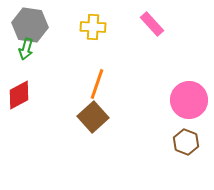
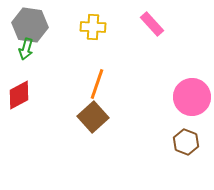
pink circle: moved 3 px right, 3 px up
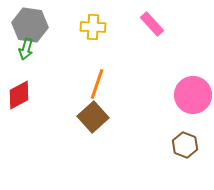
pink circle: moved 1 px right, 2 px up
brown hexagon: moved 1 px left, 3 px down
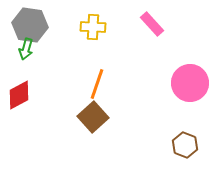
pink circle: moved 3 px left, 12 px up
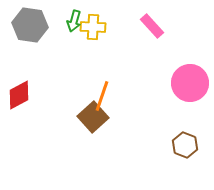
pink rectangle: moved 2 px down
green arrow: moved 48 px right, 28 px up
orange line: moved 5 px right, 12 px down
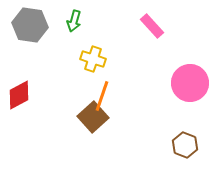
yellow cross: moved 32 px down; rotated 15 degrees clockwise
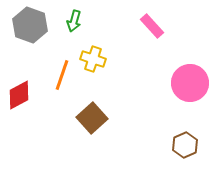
gray hexagon: rotated 12 degrees clockwise
orange line: moved 40 px left, 21 px up
brown square: moved 1 px left, 1 px down
brown hexagon: rotated 15 degrees clockwise
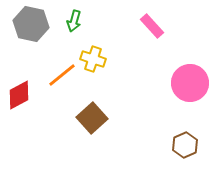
gray hexagon: moved 1 px right, 1 px up; rotated 8 degrees counterclockwise
orange line: rotated 32 degrees clockwise
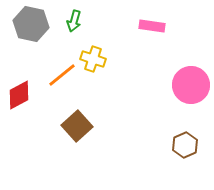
pink rectangle: rotated 40 degrees counterclockwise
pink circle: moved 1 px right, 2 px down
brown square: moved 15 px left, 8 px down
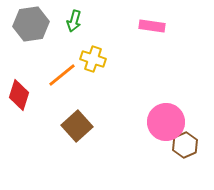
gray hexagon: rotated 20 degrees counterclockwise
pink circle: moved 25 px left, 37 px down
red diamond: rotated 44 degrees counterclockwise
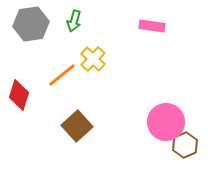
yellow cross: rotated 25 degrees clockwise
